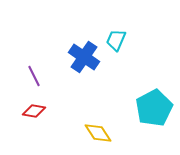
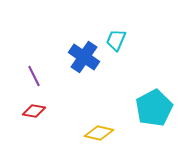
yellow diamond: moved 1 px right; rotated 44 degrees counterclockwise
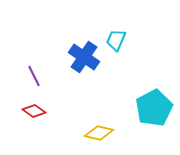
red diamond: rotated 25 degrees clockwise
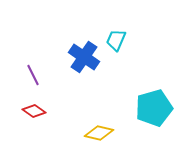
purple line: moved 1 px left, 1 px up
cyan pentagon: rotated 12 degrees clockwise
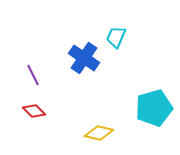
cyan trapezoid: moved 3 px up
blue cross: moved 1 px down
red diamond: rotated 10 degrees clockwise
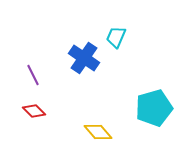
yellow diamond: moved 1 px left, 1 px up; rotated 36 degrees clockwise
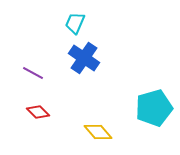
cyan trapezoid: moved 41 px left, 14 px up
purple line: moved 2 px up; rotated 35 degrees counterclockwise
red diamond: moved 4 px right, 1 px down
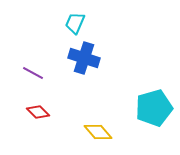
blue cross: rotated 16 degrees counterclockwise
